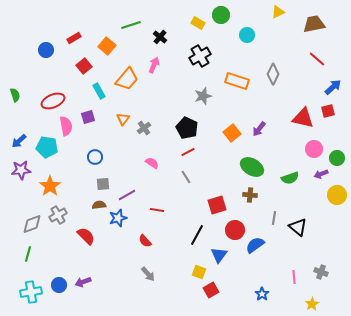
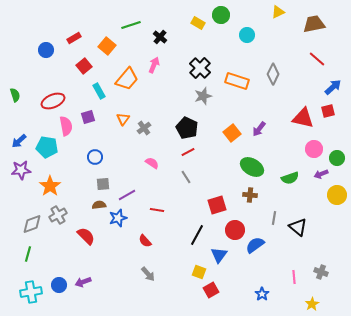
black cross at (200, 56): moved 12 px down; rotated 15 degrees counterclockwise
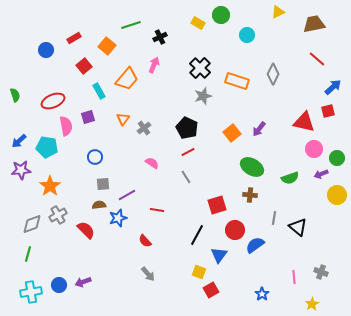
black cross at (160, 37): rotated 24 degrees clockwise
red triangle at (303, 118): moved 1 px right, 4 px down
red semicircle at (86, 236): moved 6 px up
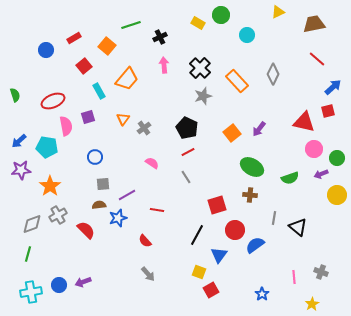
pink arrow at (154, 65): moved 10 px right; rotated 28 degrees counterclockwise
orange rectangle at (237, 81): rotated 30 degrees clockwise
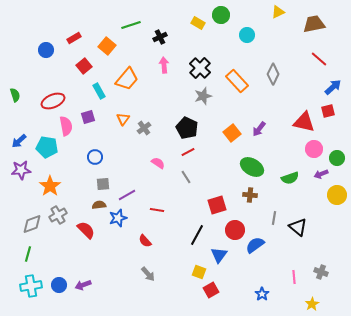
red line at (317, 59): moved 2 px right
pink semicircle at (152, 163): moved 6 px right
purple arrow at (83, 282): moved 3 px down
cyan cross at (31, 292): moved 6 px up
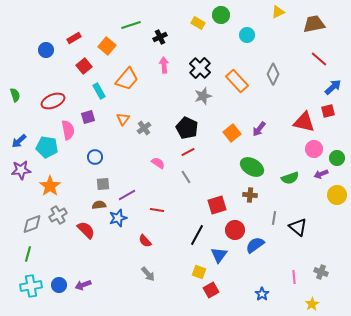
pink semicircle at (66, 126): moved 2 px right, 4 px down
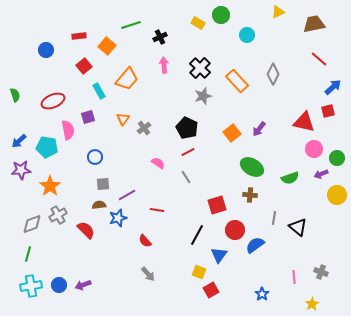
red rectangle at (74, 38): moved 5 px right, 2 px up; rotated 24 degrees clockwise
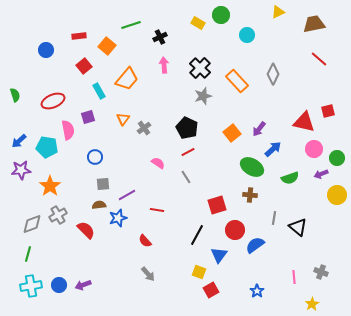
blue arrow at (333, 87): moved 60 px left, 62 px down
blue star at (262, 294): moved 5 px left, 3 px up
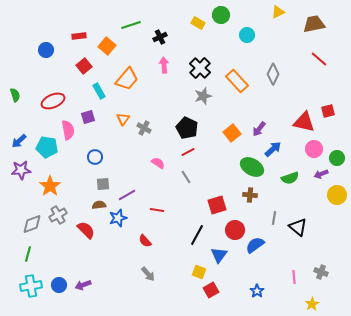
gray cross at (144, 128): rotated 24 degrees counterclockwise
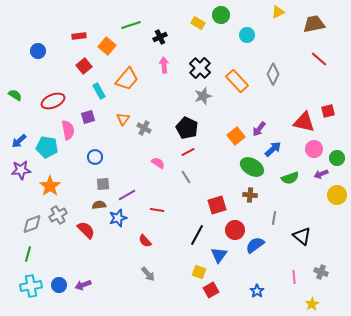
blue circle at (46, 50): moved 8 px left, 1 px down
green semicircle at (15, 95): rotated 40 degrees counterclockwise
orange square at (232, 133): moved 4 px right, 3 px down
black triangle at (298, 227): moved 4 px right, 9 px down
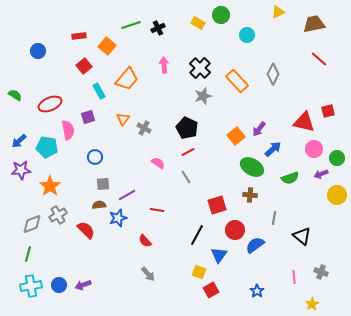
black cross at (160, 37): moved 2 px left, 9 px up
red ellipse at (53, 101): moved 3 px left, 3 px down
